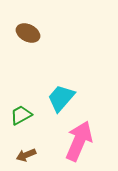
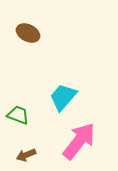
cyan trapezoid: moved 2 px right, 1 px up
green trapezoid: moved 3 px left; rotated 50 degrees clockwise
pink arrow: rotated 15 degrees clockwise
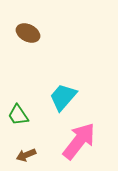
green trapezoid: rotated 145 degrees counterclockwise
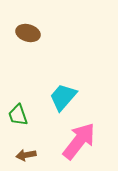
brown ellipse: rotated 10 degrees counterclockwise
green trapezoid: rotated 15 degrees clockwise
brown arrow: rotated 12 degrees clockwise
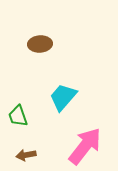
brown ellipse: moved 12 px right, 11 px down; rotated 20 degrees counterclockwise
green trapezoid: moved 1 px down
pink arrow: moved 6 px right, 5 px down
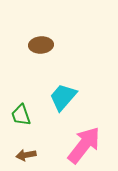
brown ellipse: moved 1 px right, 1 px down
green trapezoid: moved 3 px right, 1 px up
pink arrow: moved 1 px left, 1 px up
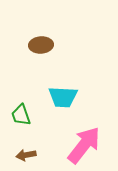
cyan trapezoid: rotated 128 degrees counterclockwise
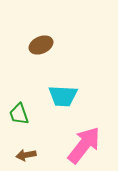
brown ellipse: rotated 20 degrees counterclockwise
cyan trapezoid: moved 1 px up
green trapezoid: moved 2 px left, 1 px up
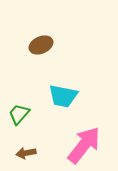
cyan trapezoid: rotated 8 degrees clockwise
green trapezoid: rotated 60 degrees clockwise
brown arrow: moved 2 px up
